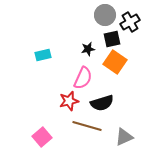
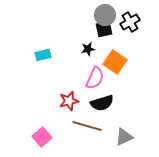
black square: moved 8 px left, 10 px up
pink semicircle: moved 12 px right
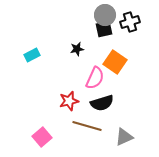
black cross: rotated 12 degrees clockwise
black star: moved 11 px left
cyan rectangle: moved 11 px left; rotated 14 degrees counterclockwise
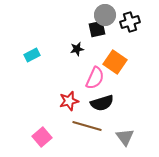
black square: moved 7 px left
gray triangle: moved 1 px right; rotated 42 degrees counterclockwise
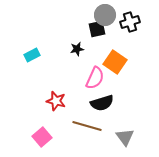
red star: moved 13 px left; rotated 30 degrees clockwise
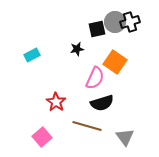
gray circle: moved 10 px right, 7 px down
red star: moved 1 px down; rotated 18 degrees clockwise
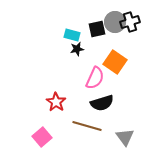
cyan rectangle: moved 40 px right, 20 px up; rotated 42 degrees clockwise
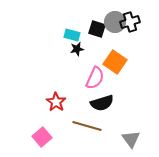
black square: rotated 30 degrees clockwise
gray triangle: moved 6 px right, 2 px down
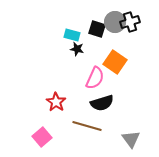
black star: rotated 24 degrees clockwise
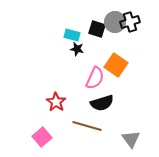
orange square: moved 1 px right, 3 px down
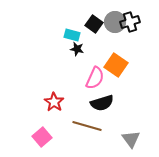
black square: moved 3 px left, 5 px up; rotated 18 degrees clockwise
red star: moved 2 px left
